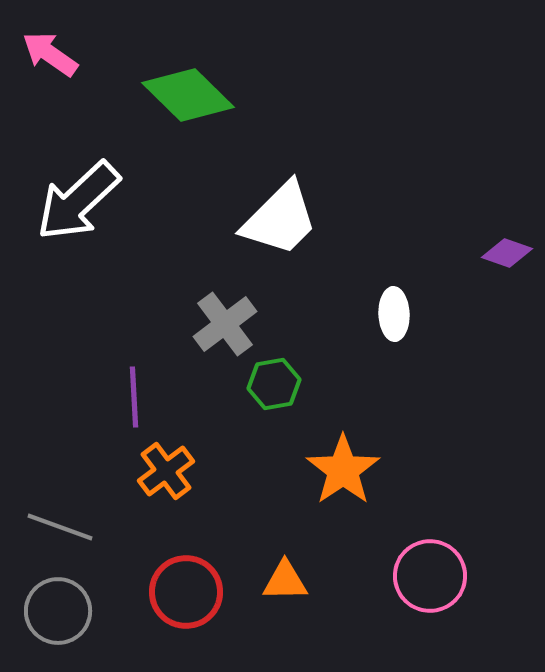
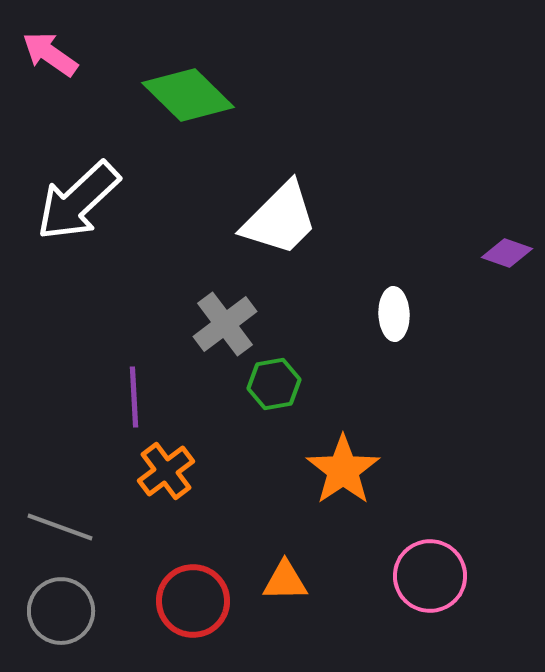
red circle: moved 7 px right, 9 px down
gray circle: moved 3 px right
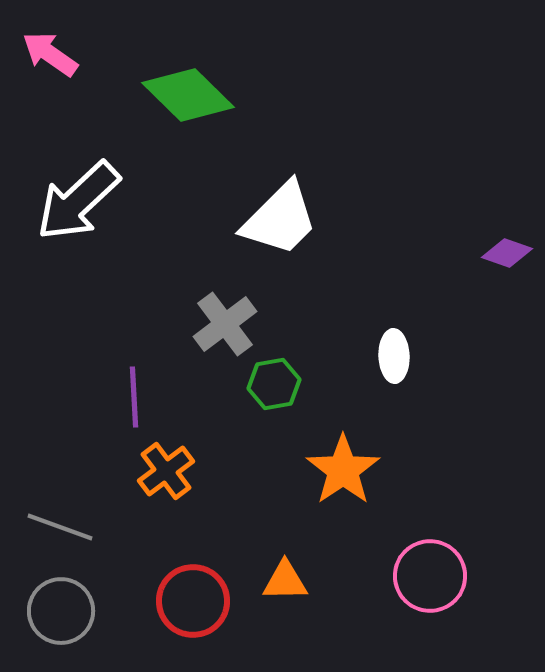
white ellipse: moved 42 px down
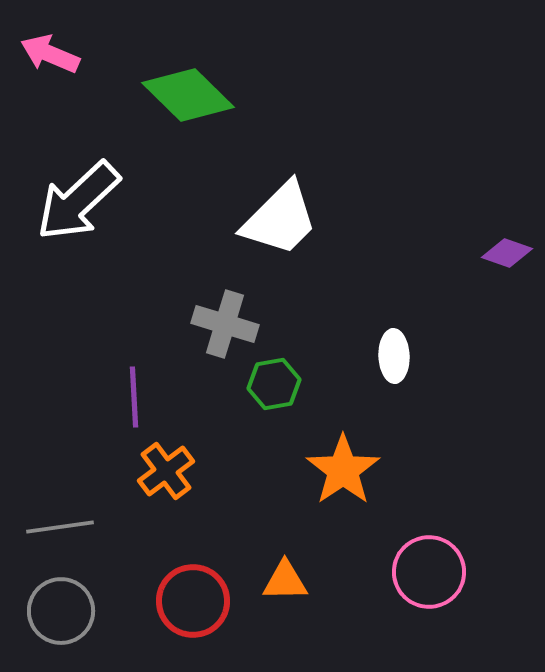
pink arrow: rotated 12 degrees counterclockwise
gray cross: rotated 36 degrees counterclockwise
gray line: rotated 28 degrees counterclockwise
pink circle: moved 1 px left, 4 px up
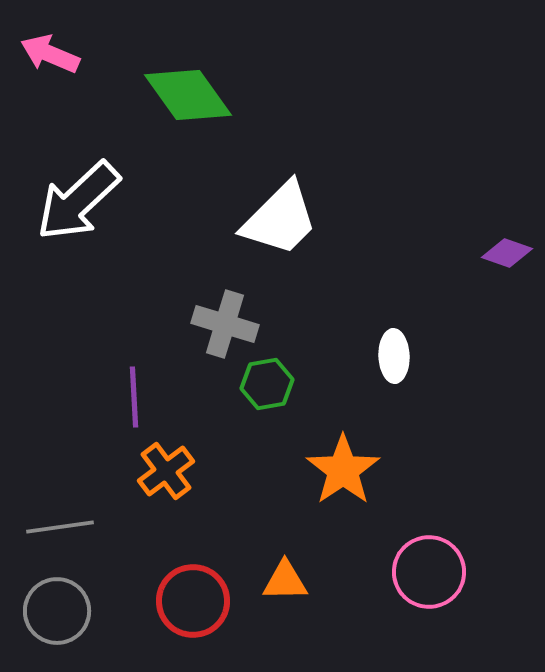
green diamond: rotated 10 degrees clockwise
green hexagon: moved 7 px left
gray circle: moved 4 px left
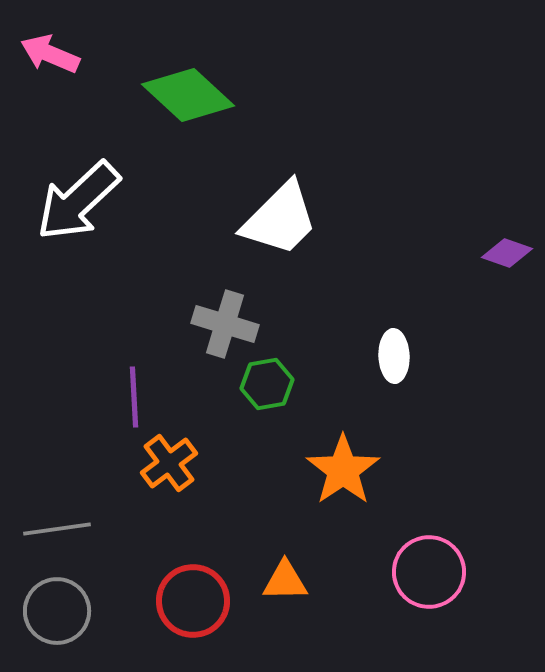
green diamond: rotated 12 degrees counterclockwise
orange cross: moved 3 px right, 8 px up
gray line: moved 3 px left, 2 px down
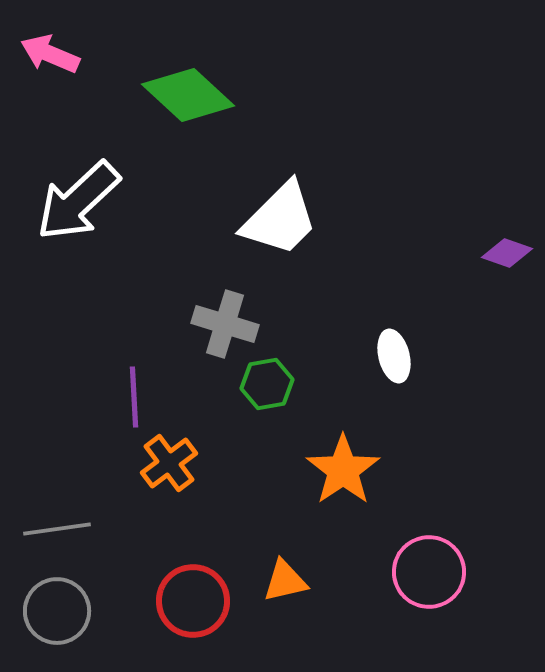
white ellipse: rotated 12 degrees counterclockwise
orange triangle: rotated 12 degrees counterclockwise
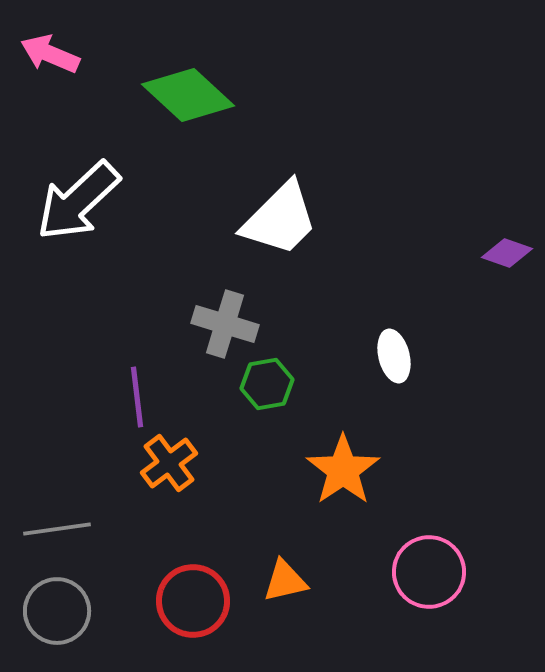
purple line: moved 3 px right; rotated 4 degrees counterclockwise
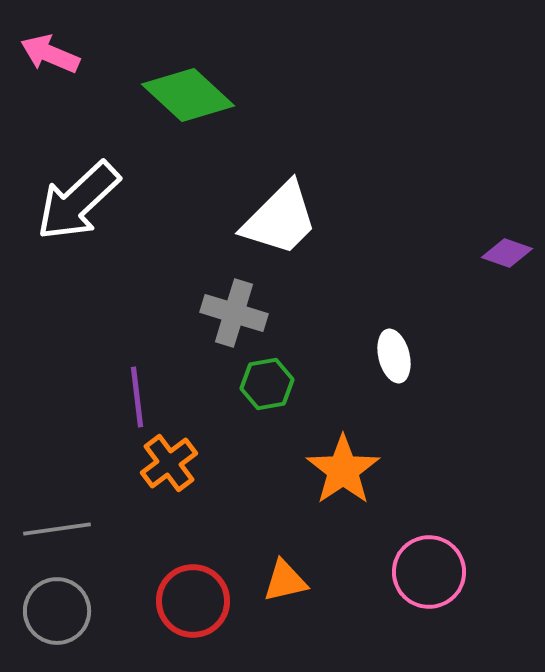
gray cross: moved 9 px right, 11 px up
